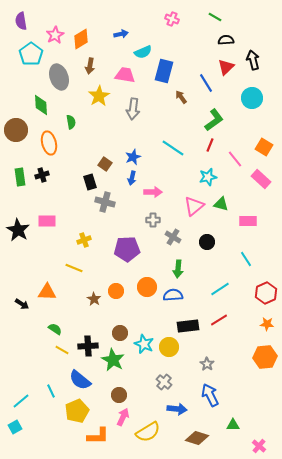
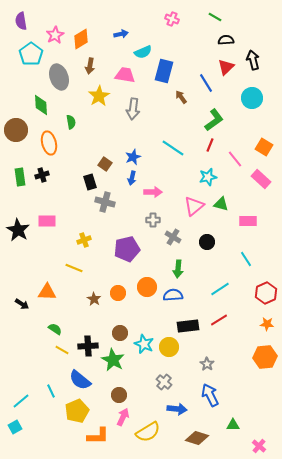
purple pentagon at (127, 249): rotated 10 degrees counterclockwise
orange circle at (116, 291): moved 2 px right, 2 px down
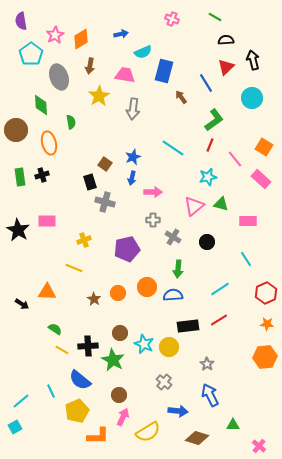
blue arrow at (177, 409): moved 1 px right, 2 px down
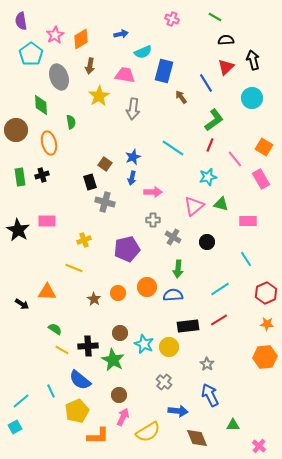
pink rectangle at (261, 179): rotated 18 degrees clockwise
brown diamond at (197, 438): rotated 50 degrees clockwise
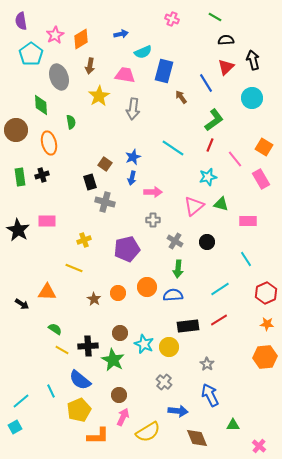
gray cross at (173, 237): moved 2 px right, 4 px down
yellow pentagon at (77, 411): moved 2 px right, 1 px up
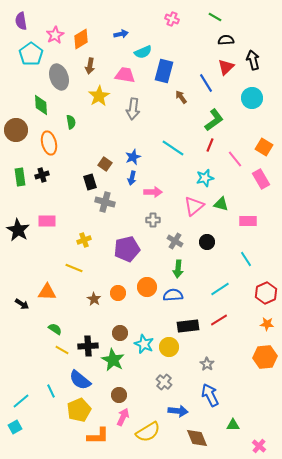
cyan star at (208, 177): moved 3 px left, 1 px down
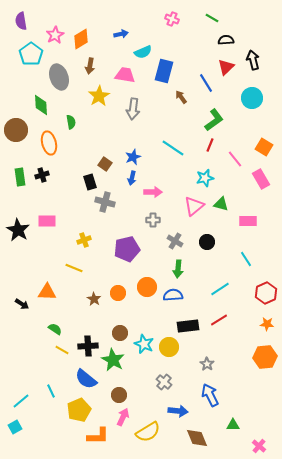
green line at (215, 17): moved 3 px left, 1 px down
blue semicircle at (80, 380): moved 6 px right, 1 px up
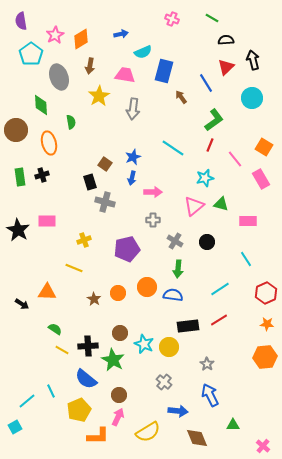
blue semicircle at (173, 295): rotated 12 degrees clockwise
cyan line at (21, 401): moved 6 px right
pink arrow at (123, 417): moved 5 px left
pink cross at (259, 446): moved 4 px right
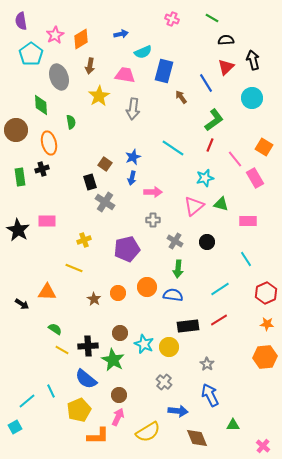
black cross at (42, 175): moved 6 px up
pink rectangle at (261, 179): moved 6 px left, 1 px up
gray cross at (105, 202): rotated 18 degrees clockwise
